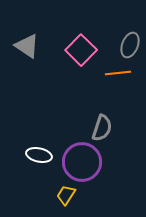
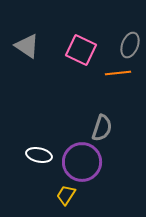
pink square: rotated 20 degrees counterclockwise
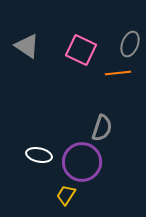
gray ellipse: moved 1 px up
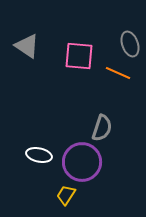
gray ellipse: rotated 40 degrees counterclockwise
pink square: moved 2 px left, 6 px down; rotated 20 degrees counterclockwise
orange line: rotated 30 degrees clockwise
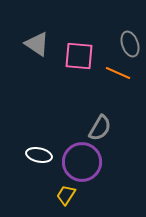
gray triangle: moved 10 px right, 2 px up
gray semicircle: moved 2 px left; rotated 12 degrees clockwise
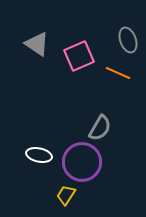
gray ellipse: moved 2 px left, 4 px up
pink square: rotated 28 degrees counterclockwise
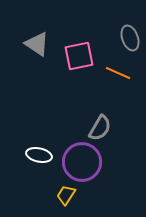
gray ellipse: moved 2 px right, 2 px up
pink square: rotated 12 degrees clockwise
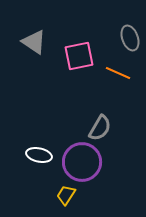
gray triangle: moved 3 px left, 2 px up
